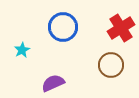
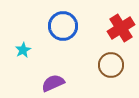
blue circle: moved 1 px up
cyan star: moved 1 px right
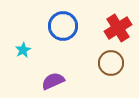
red cross: moved 3 px left
brown circle: moved 2 px up
purple semicircle: moved 2 px up
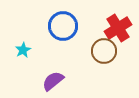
brown circle: moved 7 px left, 12 px up
purple semicircle: rotated 15 degrees counterclockwise
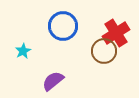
red cross: moved 2 px left, 5 px down
cyan star: moved 1 px down
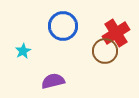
brown circle: moved 1 px right
purple semicircle: rotated 25 degrees clockwise
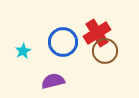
blue circle: moved 16 px down
red cross: moved 19 px left
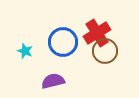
cyan star: moved 2 px right; rotated 21 degrees counterclockwise
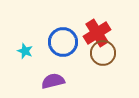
brown circle: moved 2 px left, 2 px down
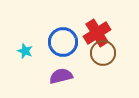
purple semicircle: moved 8 px right, 5 px up
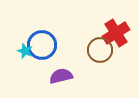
red cross: moved 19 px right
blue circle: moved 21 px left, 3 px down
brown circle: moved 3 px left, 3 px up
